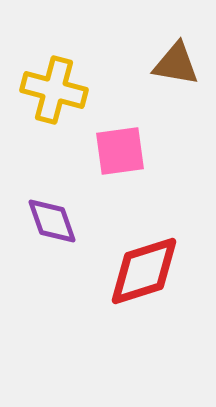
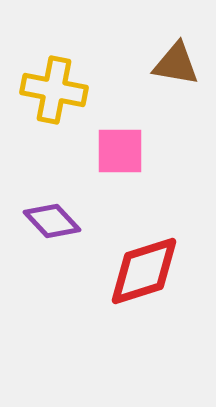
yellow cross: rotated 4 degrees counterclockwise
pink square: rotated 8 degrees clockwise
purple diamond: rotated 24 degrees counterclockwise
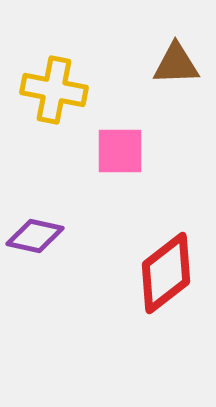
brown triangle: rotated 12 degrees counterclockwise
purple diamond: moved 17 px left, 15 px down; rotated 34 degrees counterclockwise
red diamond: moved 22 px right, 2 px down; rotated 20 degrees counterclockwise
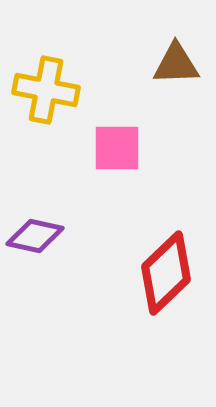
yellow cross: moved 8 px left
pink square: moved 3 px left, 3 px up
red diamond: rotated 6 degrees counterclockwise
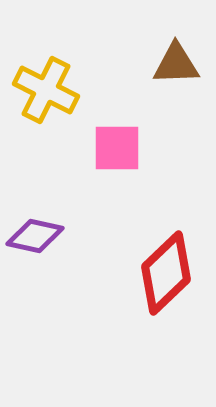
yellow cross: rotated 16 degrees clockwise
